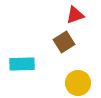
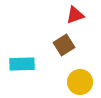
brown square: moved 3 px down
yellow circle: moved 2 px right, 1 px up
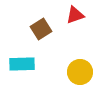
brown square: moved 23 px left, 16 px up
yellow circle: moved 10 px up
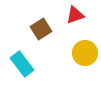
cyan rectangle: rotated 55 degrees clockwise
yellow circle: moved 5 px right, 19 px up
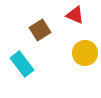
red triangle: rotated 42 degrees clockwise
brown square: moved 1 px left, 1 px down
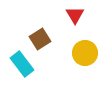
red triangle: rotated 36 degrees clockwise
brown square: moved 9 px down
